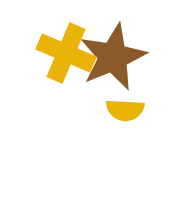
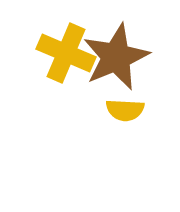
brown star: moved 3 px right
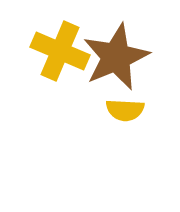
yellow cross: moved 6 px left, 2 px up
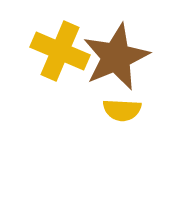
yellow semicircle: moved 3 px left
